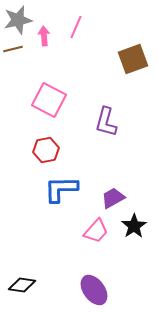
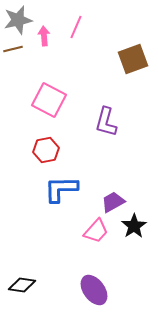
purple trapezoid: moved 4 px down
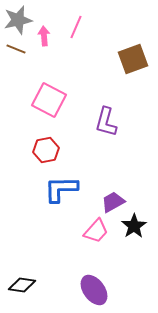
brown line: moved 3 px right; rotated 36 degrees clockwise
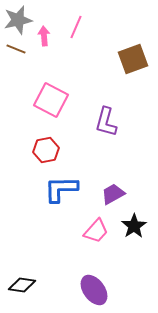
pink square: moved 2 px right
purple trapezoid: moved 8 px up
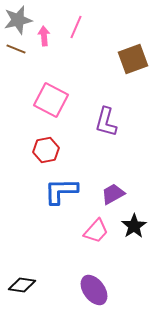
blue L-shape: moved 2 px down
